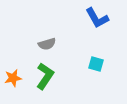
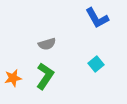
cyan square: rotated 35 degrees clockwise
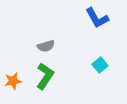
gray semicircle: moved 1 px left, 2 px down
cyan square: moved 4 px right, 1 px down
orange star: moved 3 px down
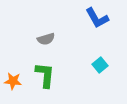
gray semicircle: moved 7 px up
green L-shape: moved 1 px up; rotated 28 degrees counterclockwise
orange star: rotated 18 degrees clockwise
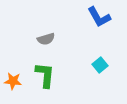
blue L-shape: moved 2 px right, 1 px up
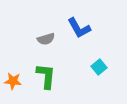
blue L-shape: moved 20 px left, 11 px down
cyan square: moved 1 px left, 2 px down
green L-shape: moved 1 px right, 1 px down
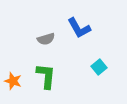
orange star: rotated 12 degrees clockwise
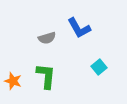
gray semicircle: moved 1 px right, 1 px up
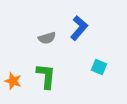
blue L-shape: rotated 110 degrees counterclockwise
cyan square: rotated 28 degrees counterclockwise
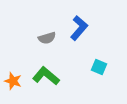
green L-shape: rotated 56 degrees counterclockwise
